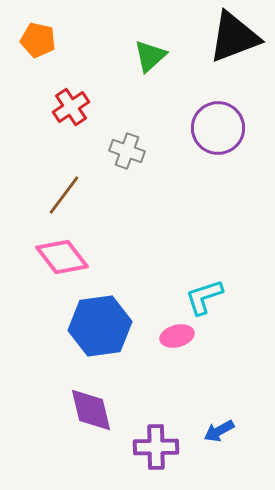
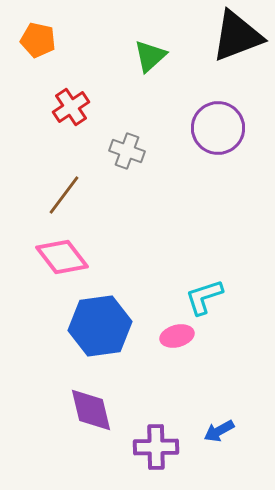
black triangle: moved 3 px right, 1 px up
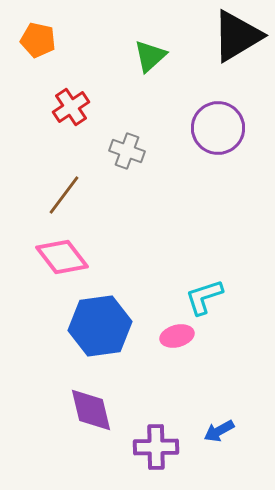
black triangle: rotated 10 degrees counterclockwise
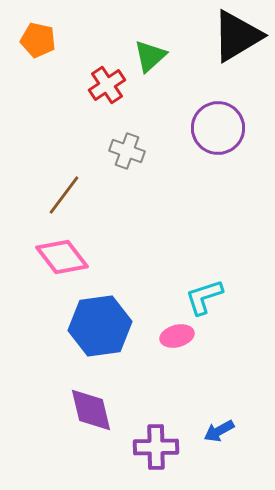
red cross: moved 36 px right, 22 px up
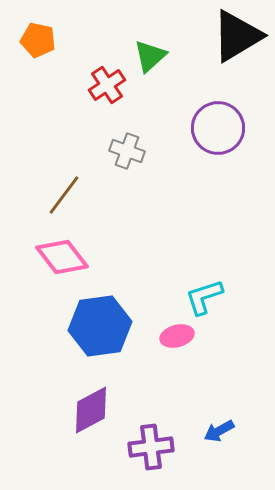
purple diamond: rotated 75 degrees clockwise
purple cross: moved 5 px left; rotated 6 degrees counterclockwise
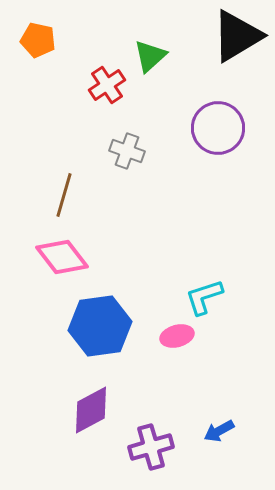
brown line: rotated 21 degrees counterclockwise
purple cross: rotated 9 degrees counterclockwise
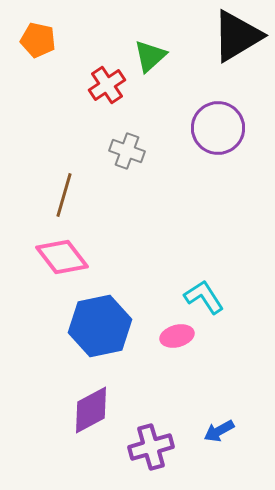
cyan L-shape: rotated 75 degrees clockwise
blue hexagon: rotated 4 degrees counterclockwise
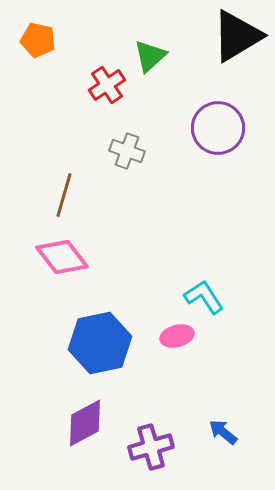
blue hexagon: moved 17 px down
purple diamond: moved 6 px left, 13 px down
blue arrow: moved 4 px right, 1 px down; rotated 68 degrees clockwise
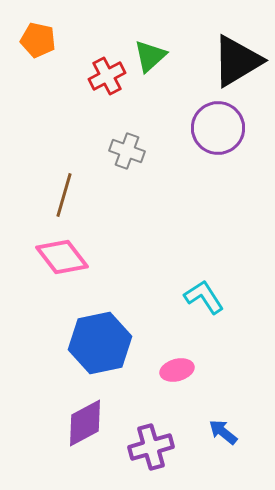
black triangle: moved 25 px down
red cross: moved 9 px up; rotated 6 degrees clockwise
pink ellipse: moved 34 px down
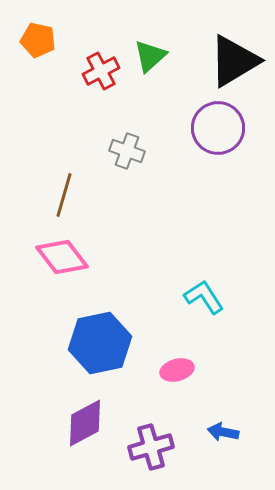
black triangle: moved 3 px left
red cross: moved 6 px left, 5 px up
blue arrow: rotated 28 degrees counterclockwise
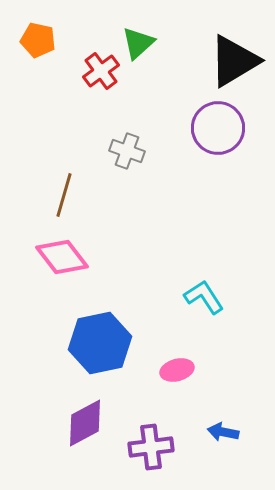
green triangle: moved 12 px left, 13 px up
red cross: rotated 9 degrees counterclockwise
purple cross: rotated 9 degrees clockwise
